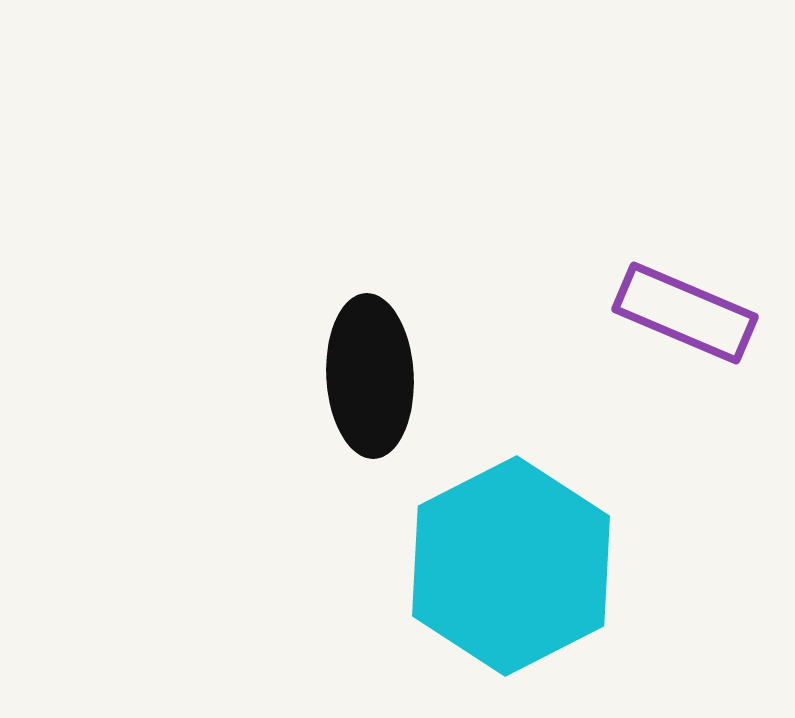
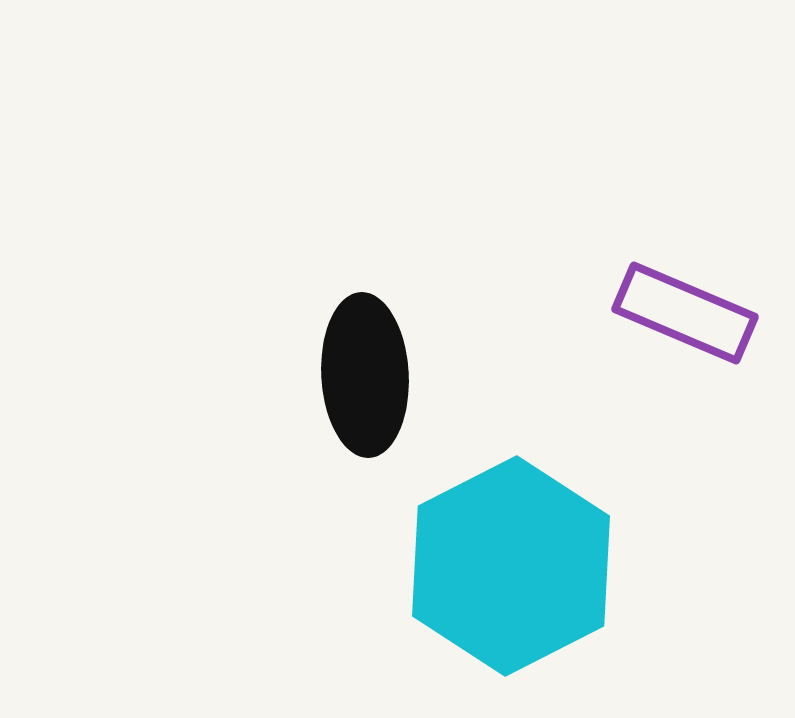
black ellipse: moved 5 px left, 1 px up
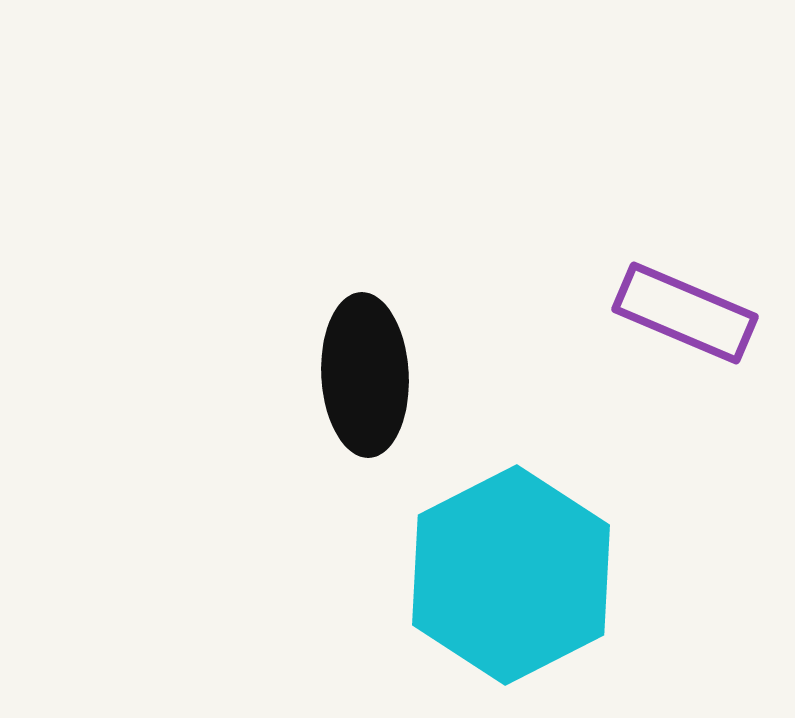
cyan hexagon: moved 9 px down
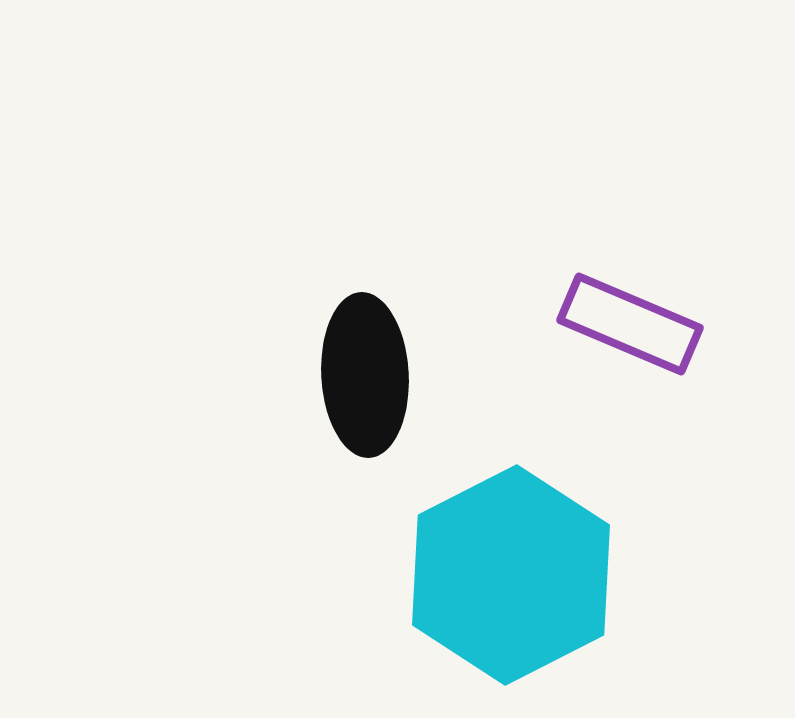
purple rectangle: moved 55 px left, 11 px down
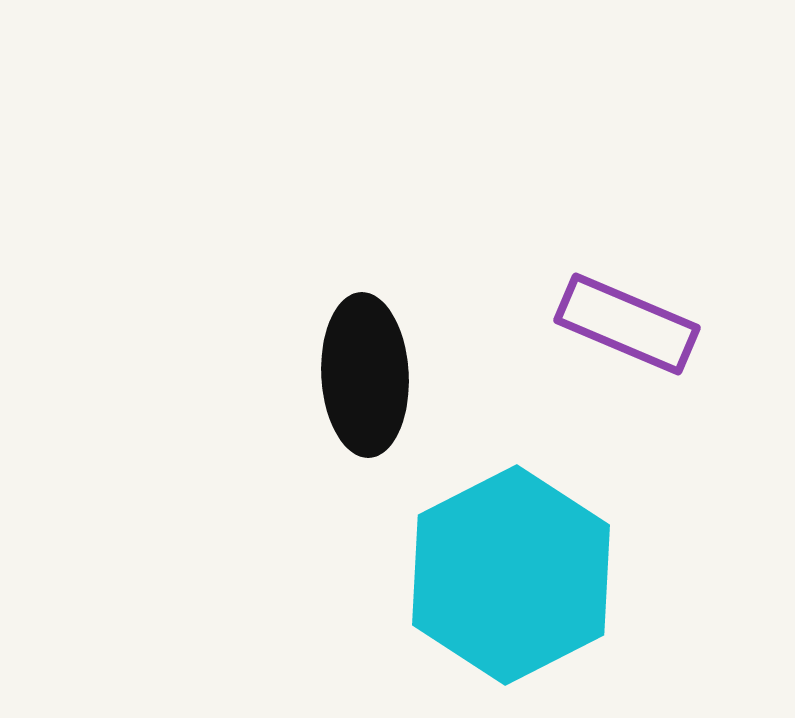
purple rectangle: moved 3 px left
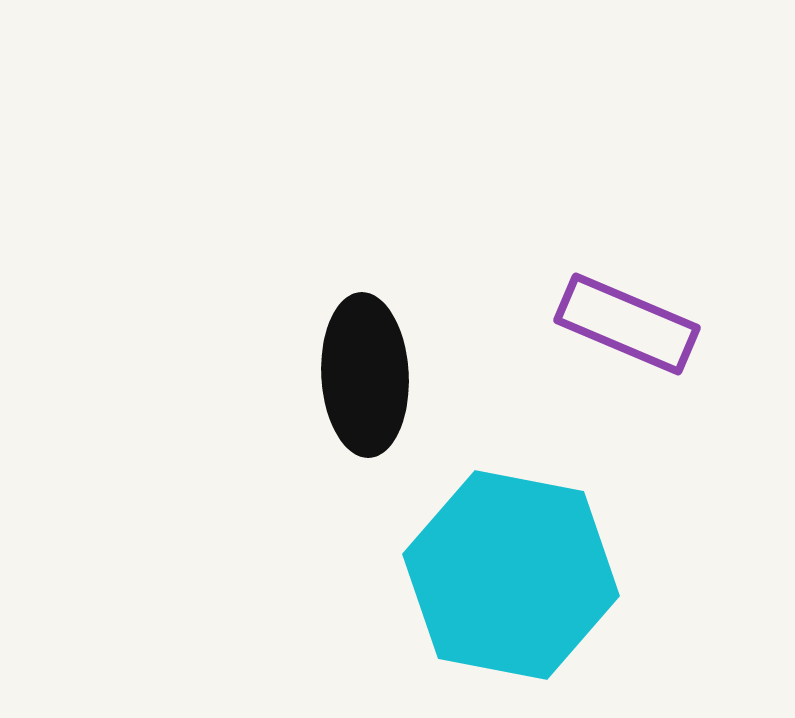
cyan hexagon: rotated 22 degrees counterclockwise
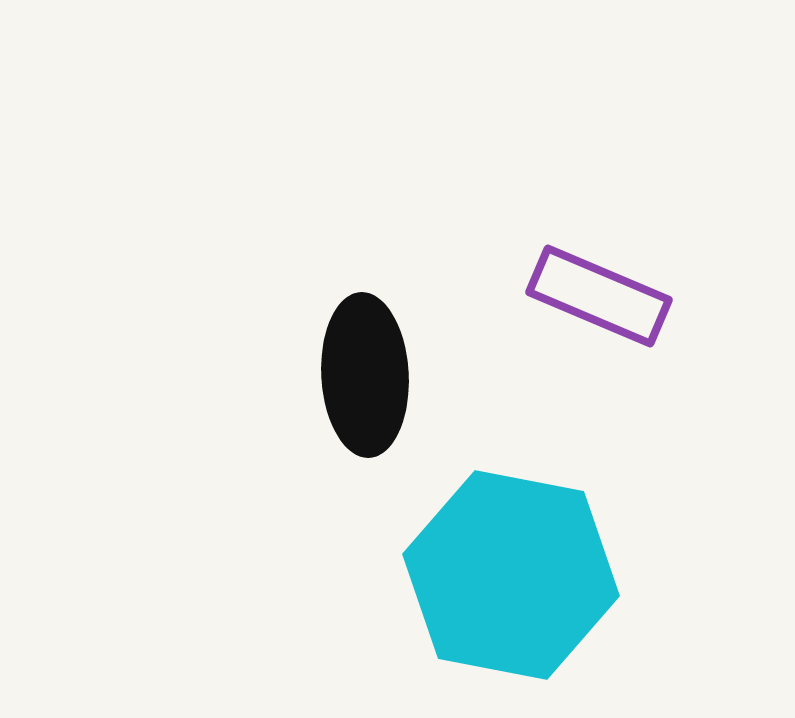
purple rectangle: moved 28 px left, 28 px up
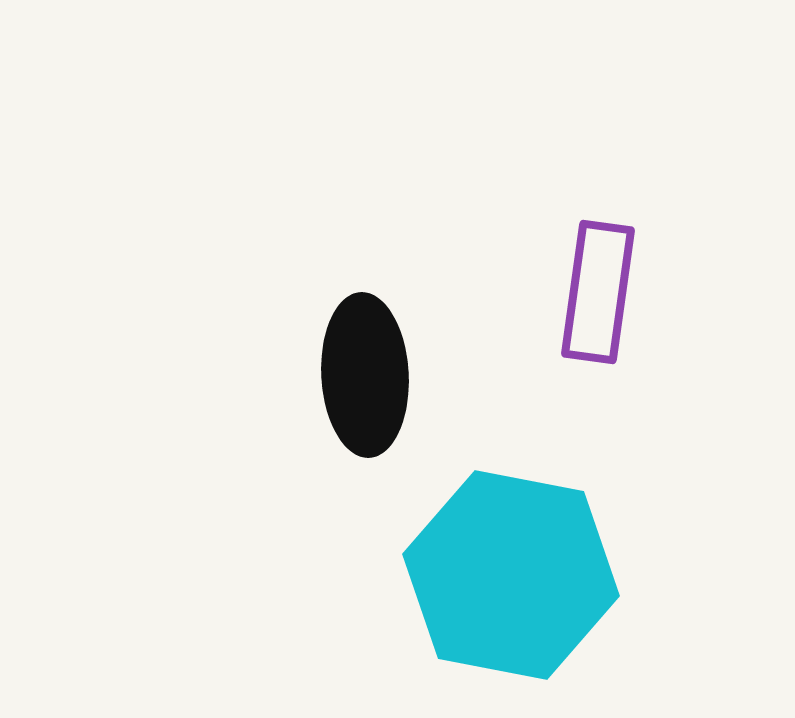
purple rectangle: moved 1 px left, 4 px up; rotated 75 degrees clockwise
